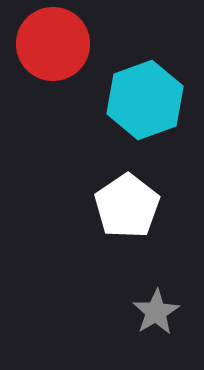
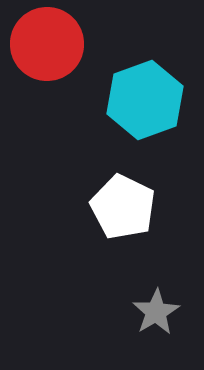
red circle: moved 6 px left
white pentagon: moved 4 px left, 1 px down; rotated 12 degrees counterclockwise
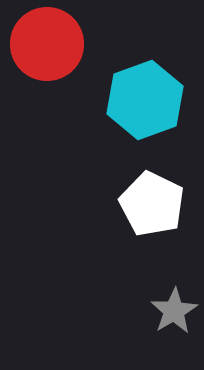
white pentagon: moved 29 px right, 3 px up
gray star: moved 18 px right, 1 px up
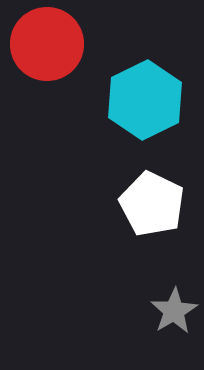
cyan hexagon: rotated 6 degrees counterclockwise
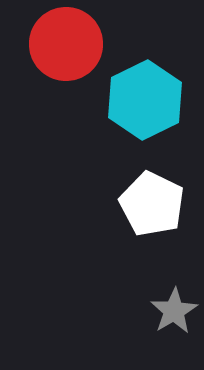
red circle: moved 19 px right
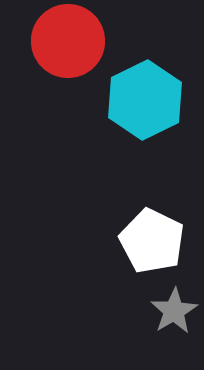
red circle: moved 2 px right, 3 px up
white pentagon: moved 37 px down
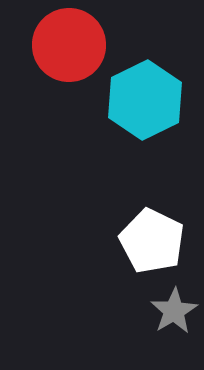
red circle: moved 1 px right, 4 px down
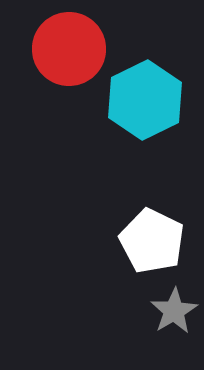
red circle: moved 4 px down
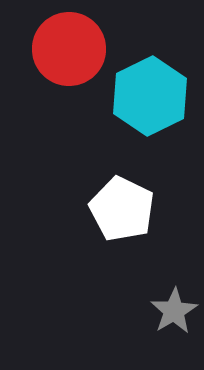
cyan hexagon: moved 5 px right, 4 px up
white pentagon: moved 30 px left, 32 px up
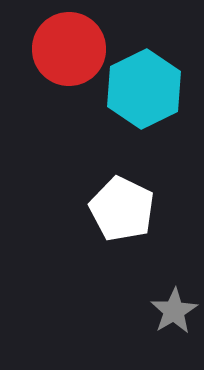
cyan hexagon: moved 6 px left, 7 px up
